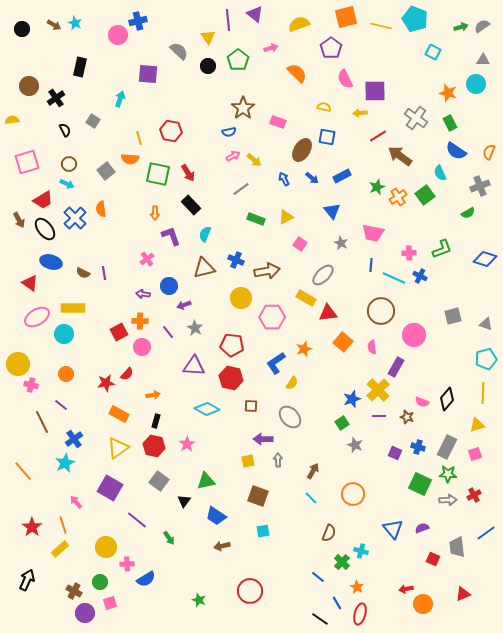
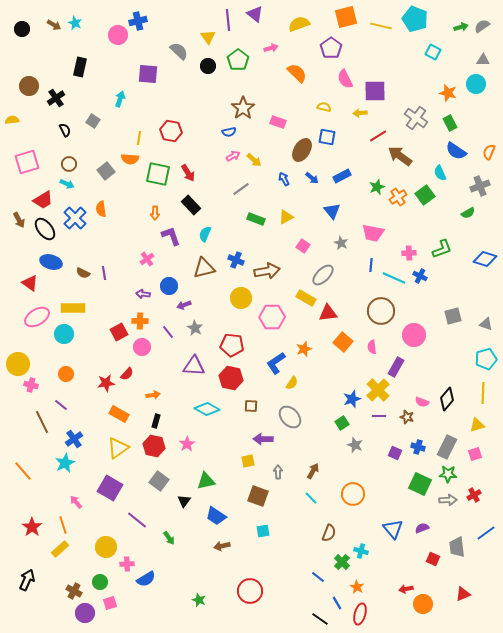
yellow line at (139, 138): rotated 24 degrees clockwise
pink square at (300, 244): moved 3 px right, 2 px down
gray arrow at (278, 460): moved 12 px down
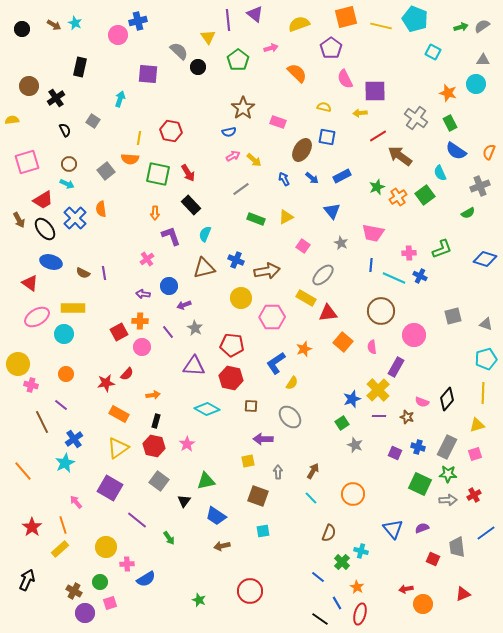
black circle at (208, 66): moved 10 px left, 1 px down
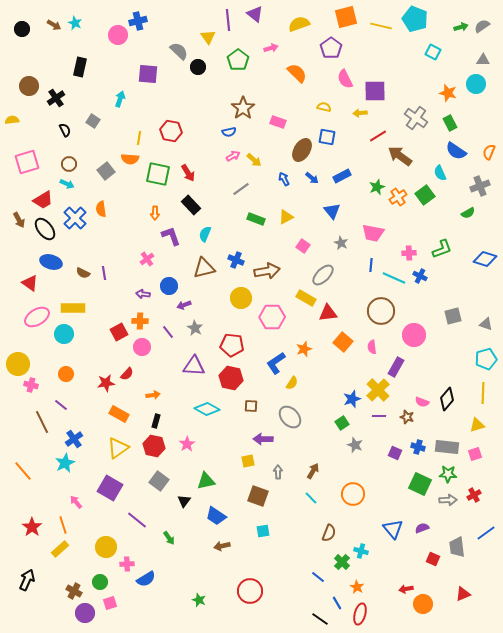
gray rectangle at (447, 447): rotated 70 degrees clockwise
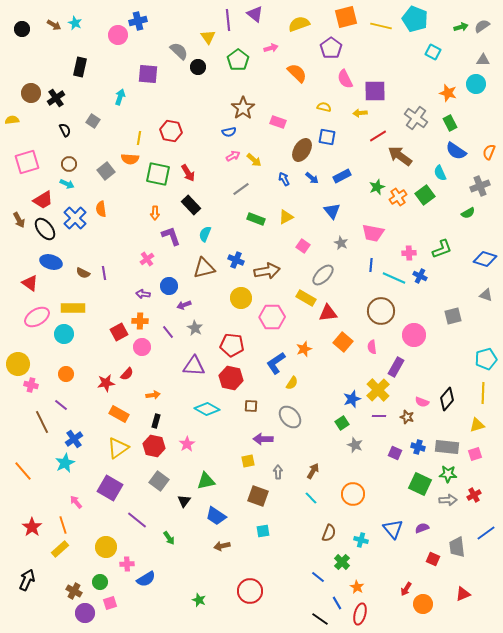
brown circle at (29, 86): moved 2 px right, 7 px down
cyan arrow at (120, 99): moved 2 px up
gray triangle at (486, 324): moved 29 px up
cyan cross at (361, 551): moved 11 px up
red arrow at (406, 589): rotated 48 degrees counterclockwise
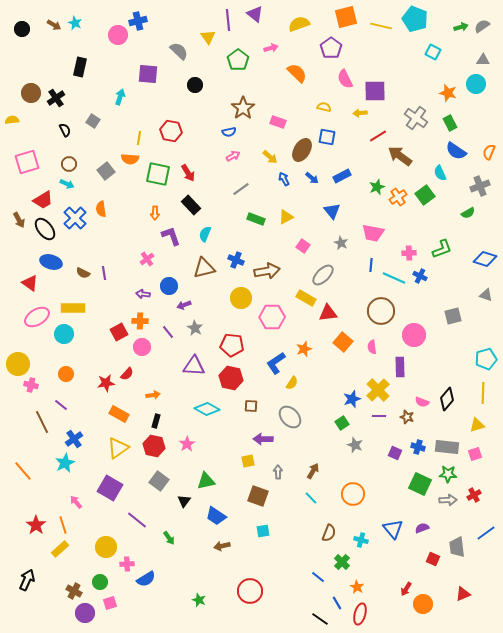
black circle at (198, 67): moved 3 px left, 18 px down
yellow arrow at (254, 160): moved 16 px right, 3 px up
purple rectangle at (396, 367): moved 4 px right; rotated 30 degrees counterclockwise
red star at (32, 527): moved 4 px right, 2 px up
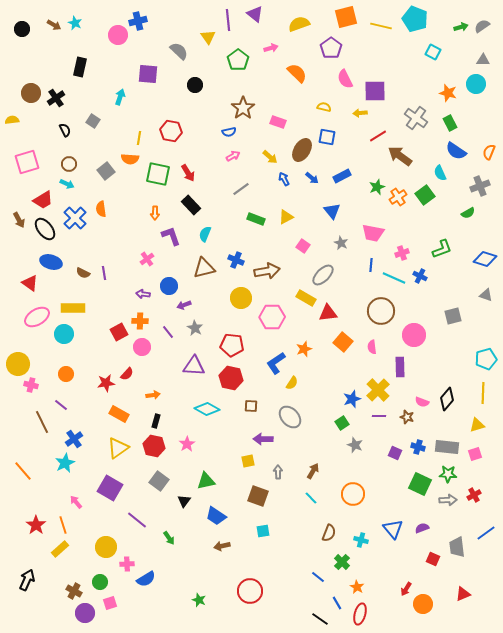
pink cross at (409, 253): moved 7 px left; rotated 16 degrees counterclockwise
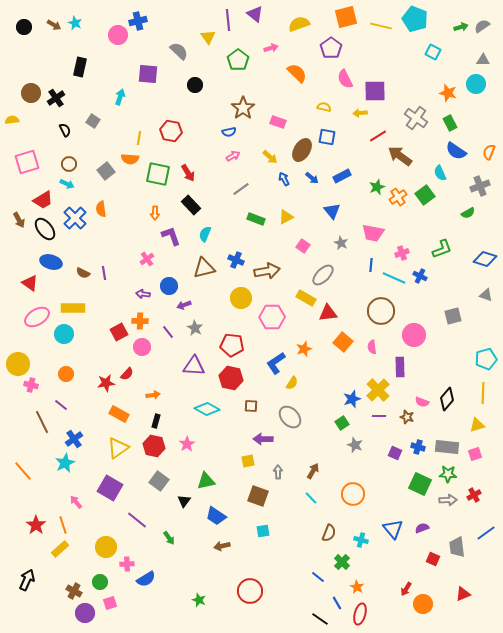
black circle at (22, 29): moved 2 px right, 2 px up
